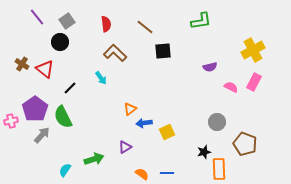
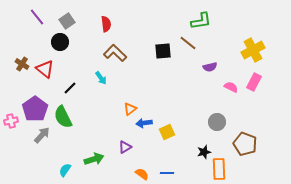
brown line: moved 43 px right, 16 px down
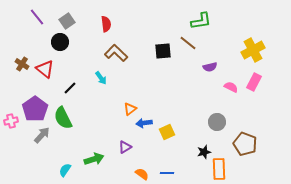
brown L-shape: moved 1 px right
green semicircle: moved 1 px down
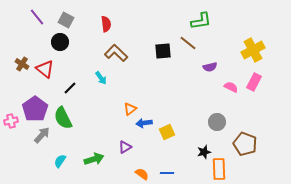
gray square: moved 1 px left, 1 px up; rotated 28 degrees counterclockwise
cyan semicircle: moved 5 px left, 9 px up
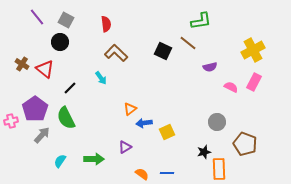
black square: rotated 30 degrees clockwise
green semicircle: moved 3 px right
green arrow: rotated 18 degrees clockwise
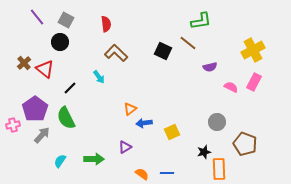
brown cross: moved 2 px right, 1 px up; rotated 16 degrees clockwise
cyan arrow: moved 2 px left, 1 px up
pink cross: moved 2 px right, 4 px down
yellow square: moved 5 px right
